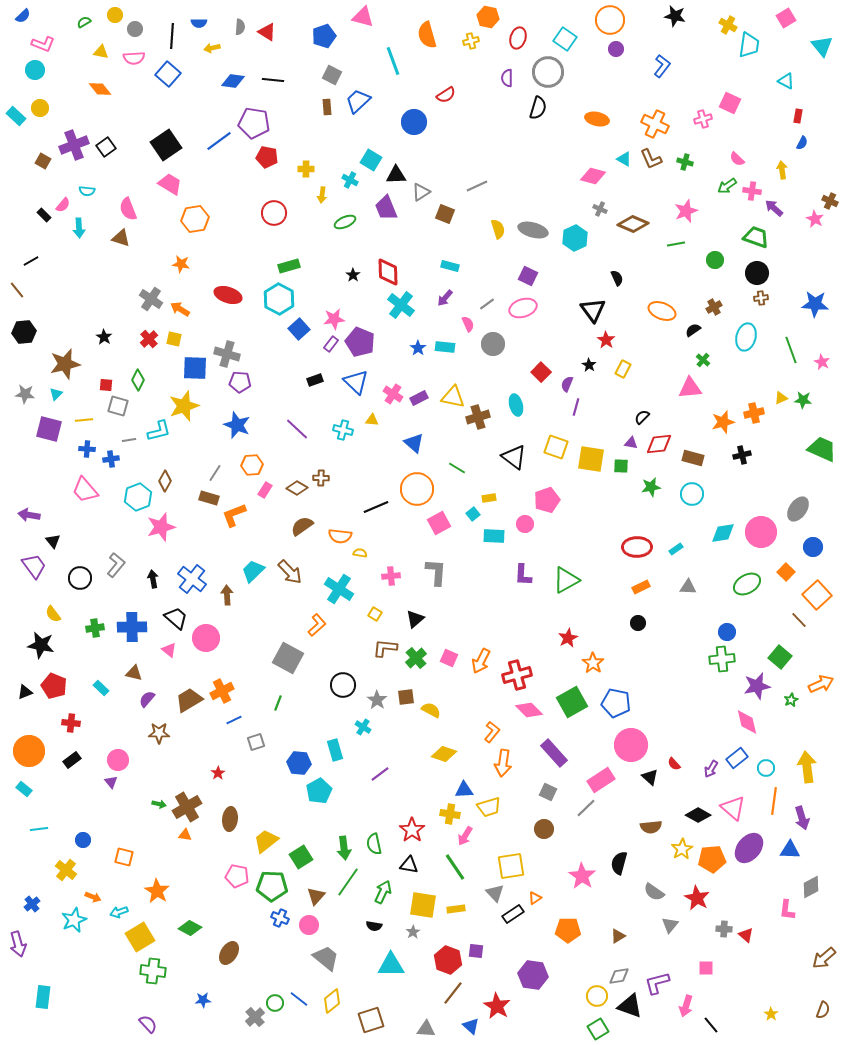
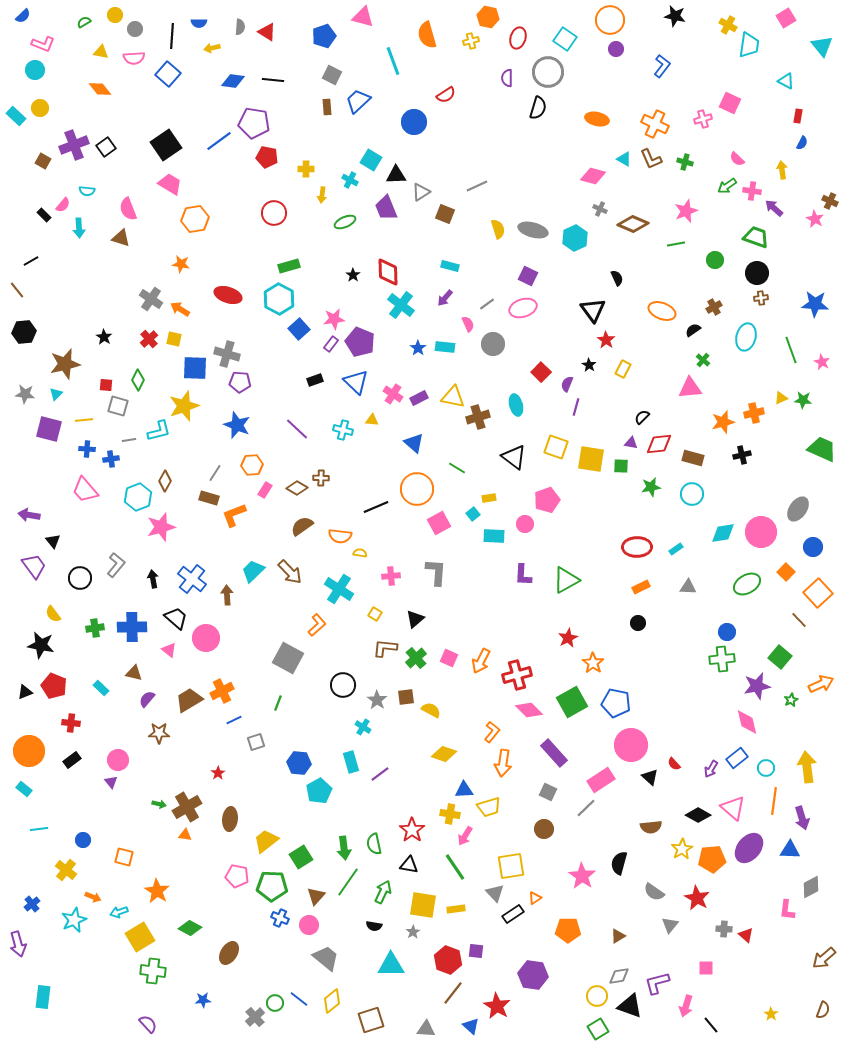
orange square at (817, 595): moved 1 px right, 2 px up
cyan rectangle at (335, 750): moved 16 px right, 12 px down
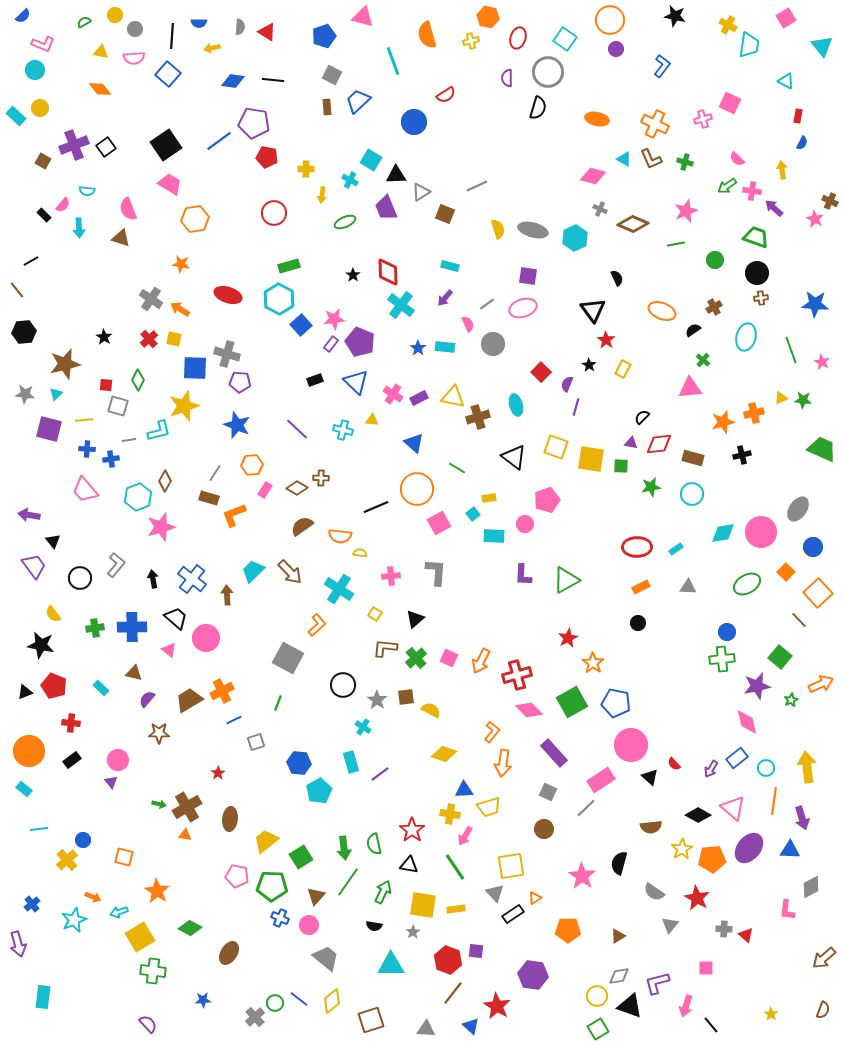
purple square at (528, 276): rotated 18 degrees counterclockwise
blue square at (299, 329): moved 2 px right, 4 px up
yellow cross at (66, 870): moved 1 px right, 10 px up; rotated 10 degrees clockwise
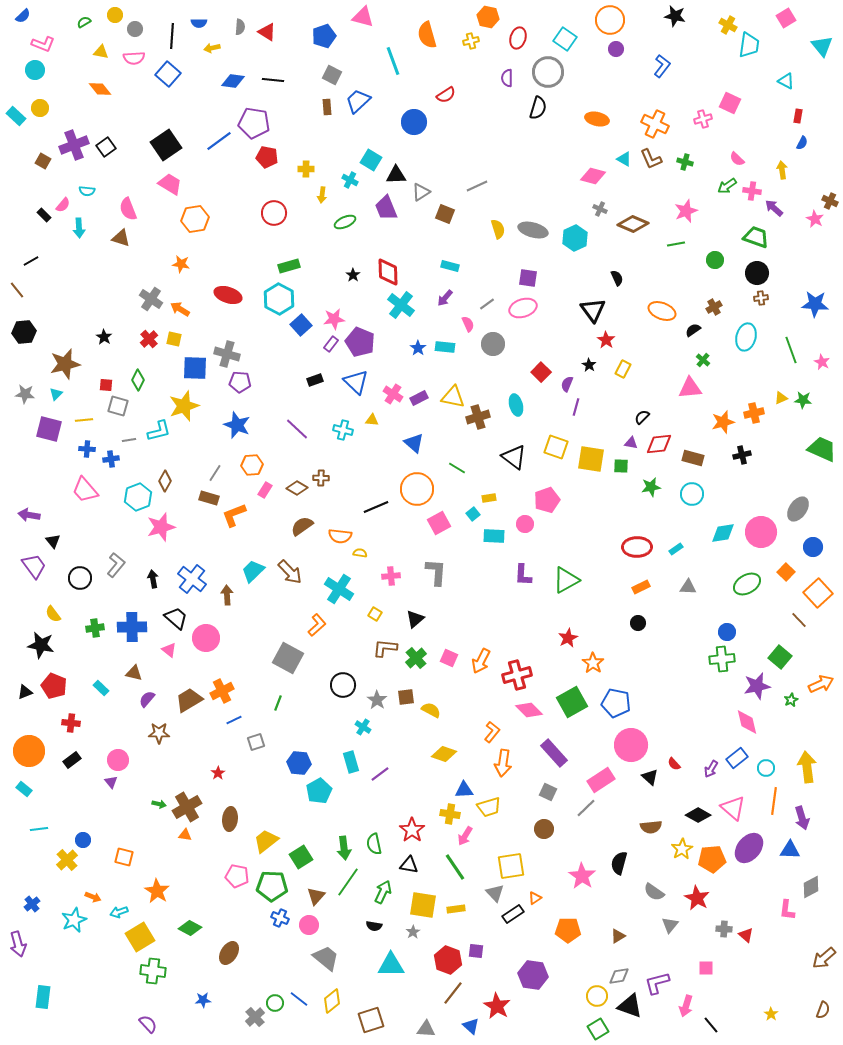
purple square at (528, 276): moved 2 px down
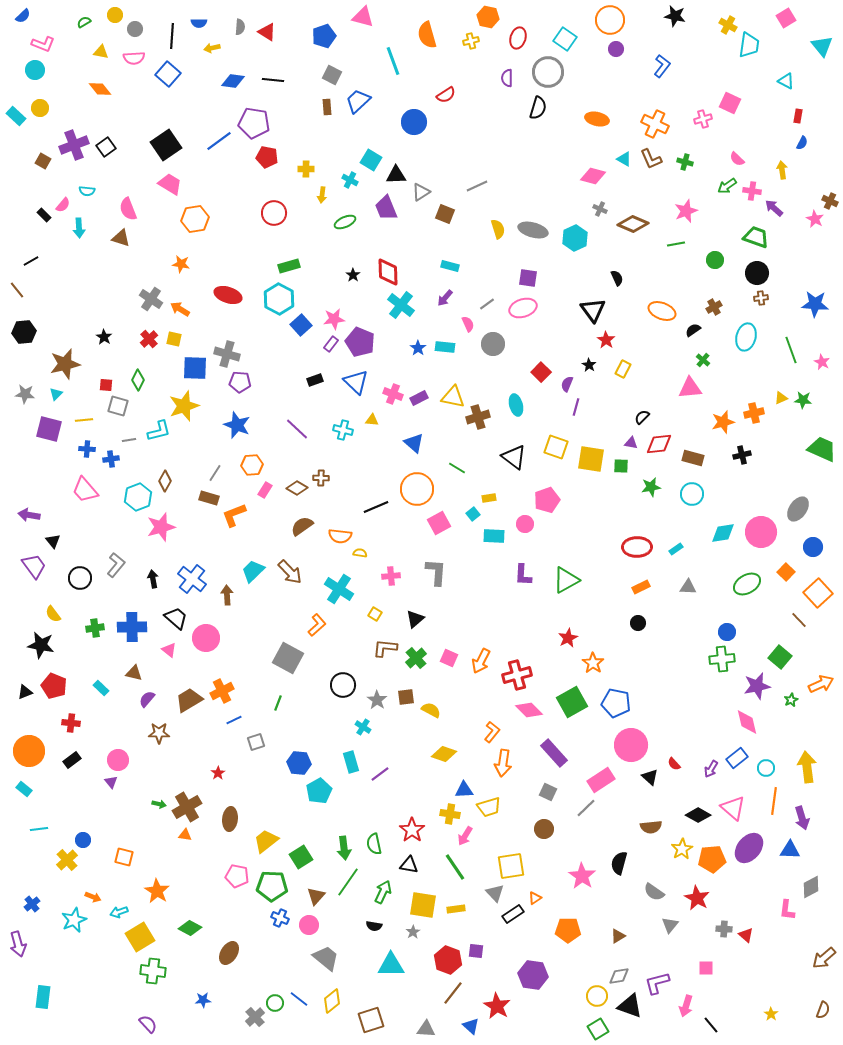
pink cross at (393, 394): rotated 12 degrees counterclockwise
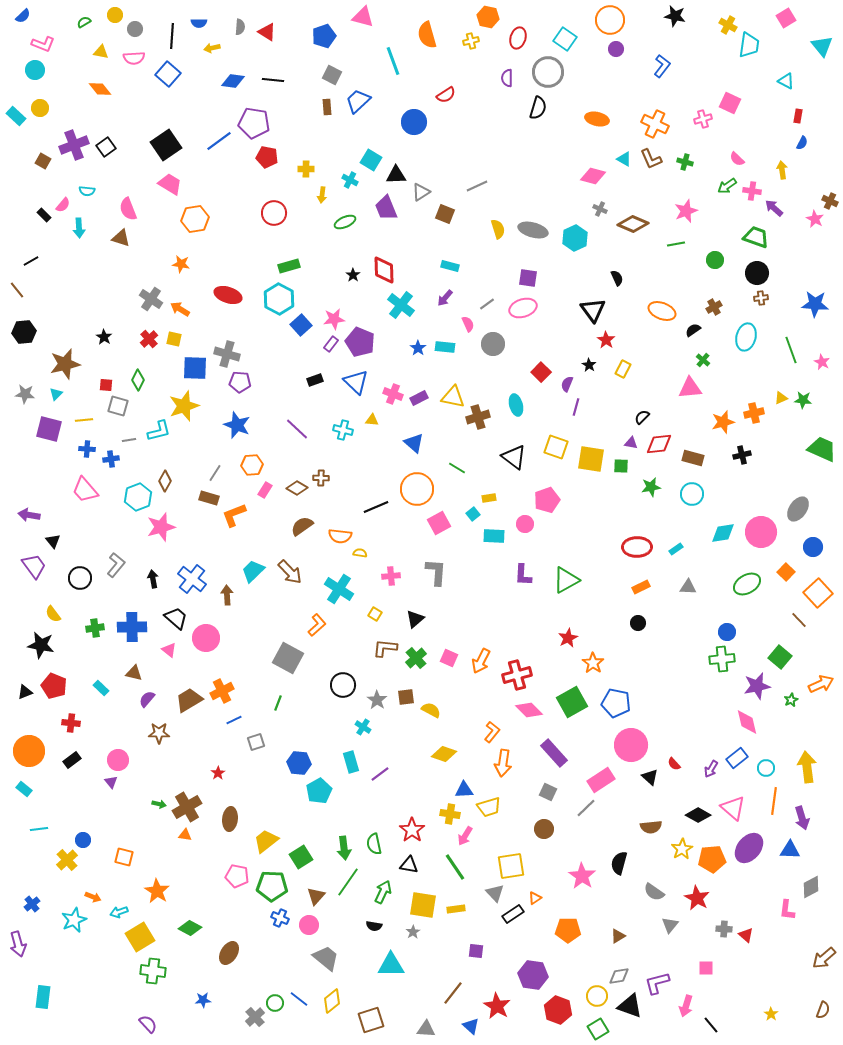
red diamond at (388, 272): moved 4 px left, 2 px up
red hexagon at (448, 960): moved 110 px right, 50 px down
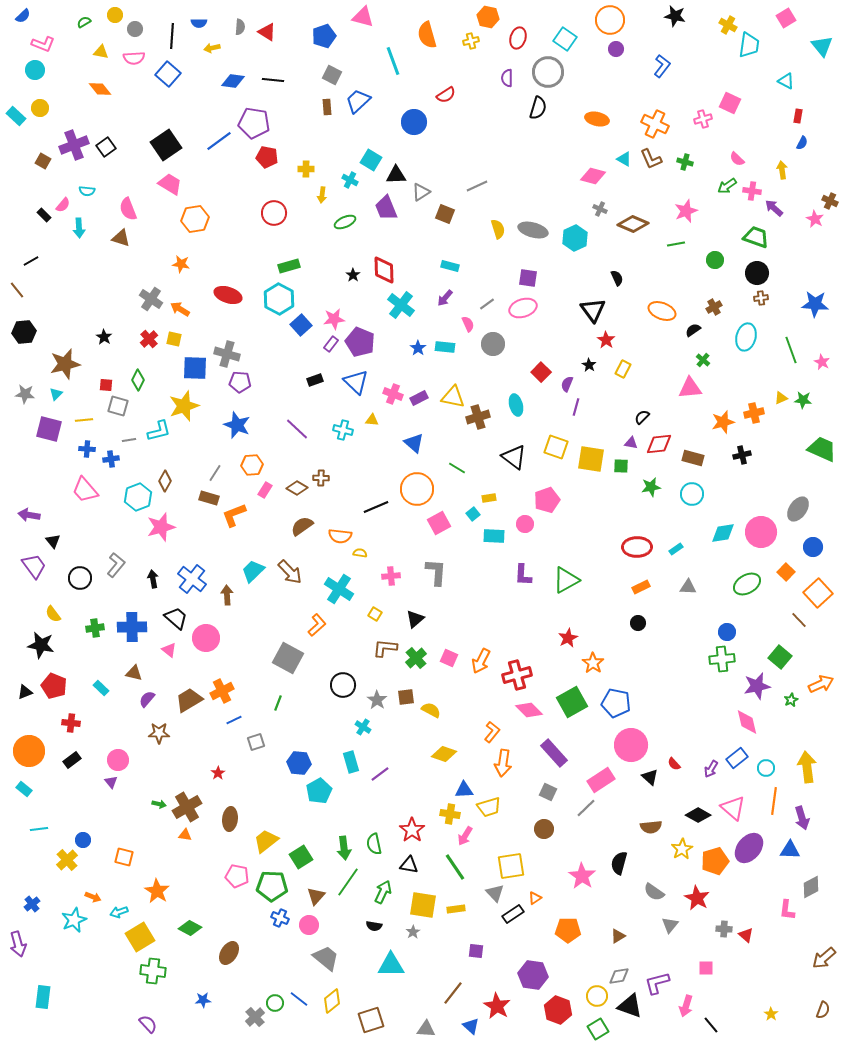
orange pentagon at (712, 859): moved 3 px right, 2 px down; rotated 12 degrees counterclockwise
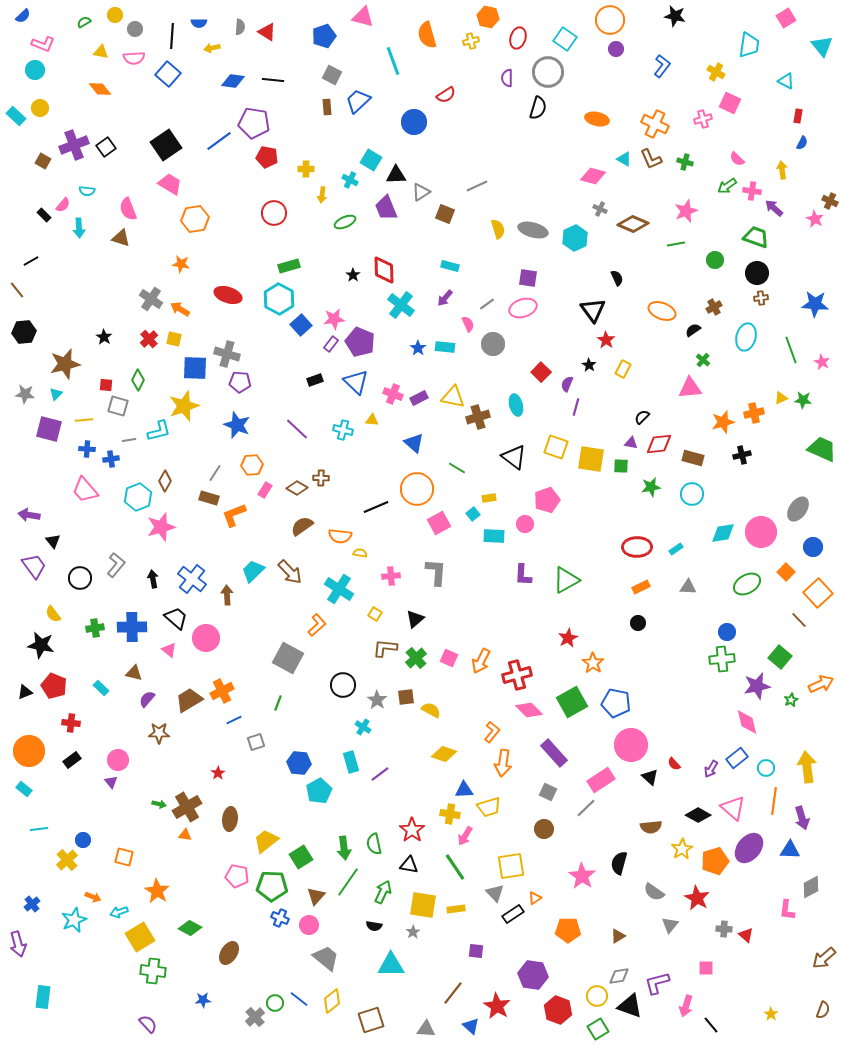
yellow cross at (728, 25): moved 12 px left, 47 px down
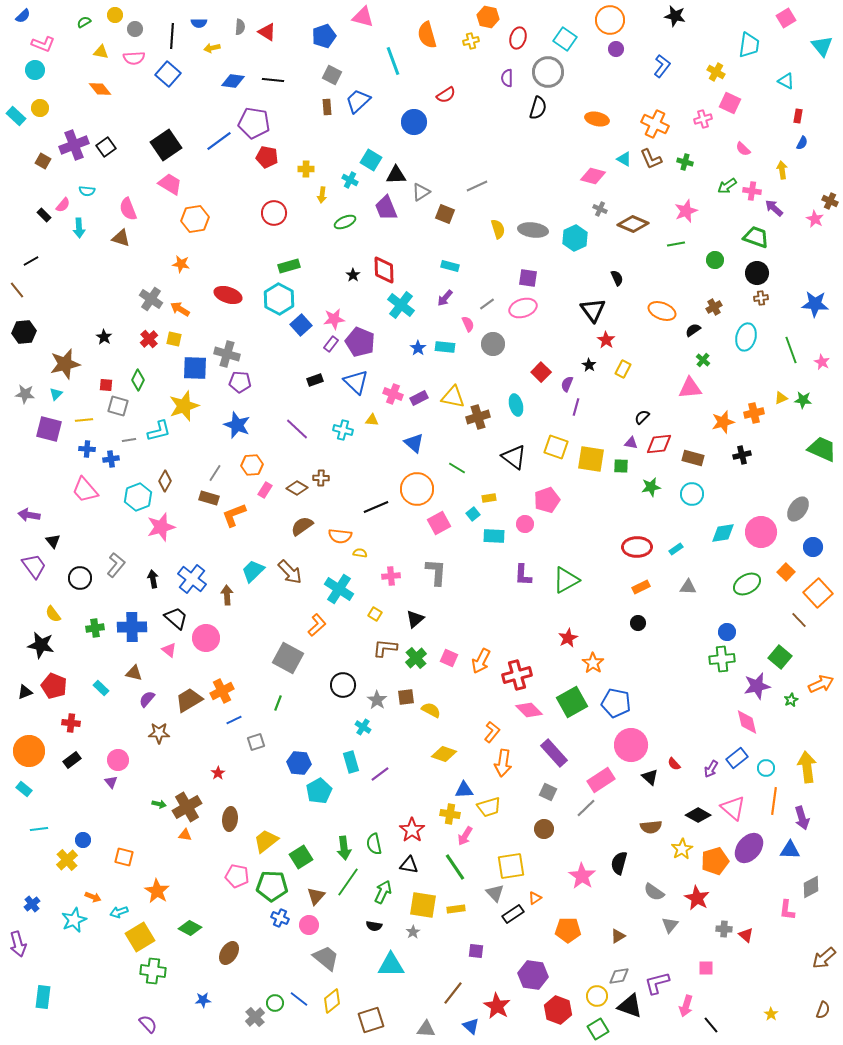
pink semicircle at (737, 159): moved 6 px right, 10 px up
gray ellipse at (533, 230): rotated 8 degrees counterclockwise
